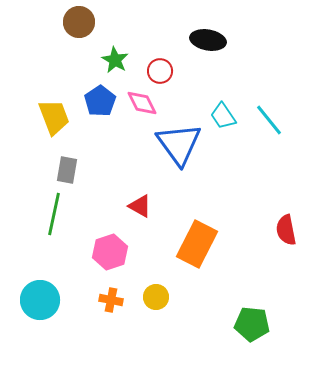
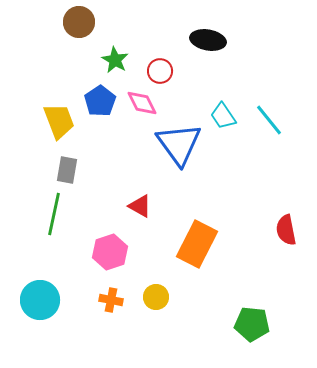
yellow trapezoid: moved 5 px right, 4 px down
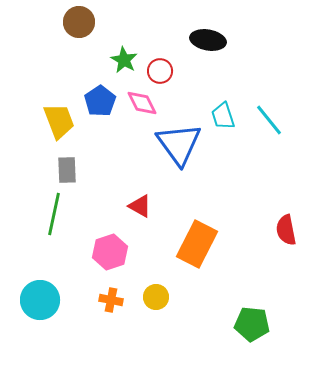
green star: moved 9 px right
cyan trapezoid: rotated 16 degrees clockwise
gray rectangle: rotated 12 degrees counterclockwise
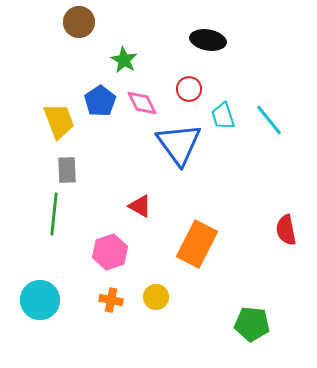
red circle: moved 29 px right, 18 px down
green line: rotated 6 degrees counterclockwise
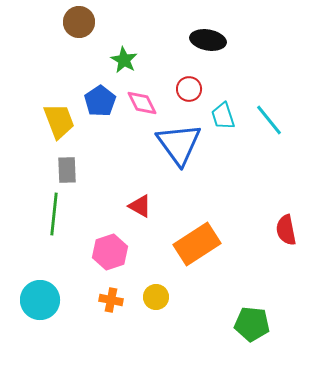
orange rectangle: rotated 30 degrees clockwise
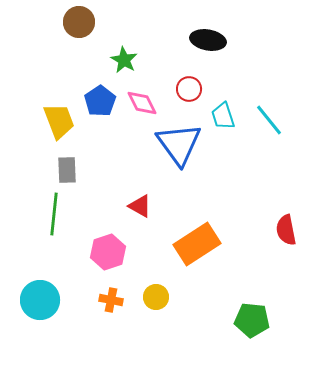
pink hexagon: moved 2 px left
green pentagon: moved 4 px up
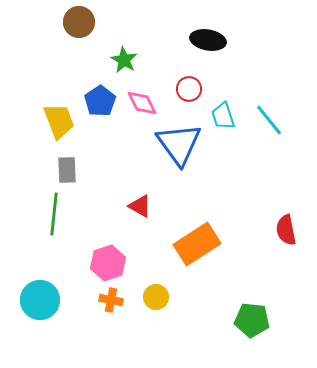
pink hexagon: moved 11 px down
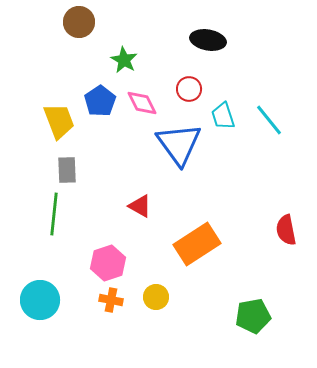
green pentagon: moved 1 px right, 4 px up; rotated 16 degrees counterclockwise
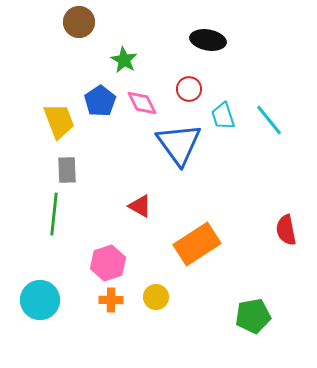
orange cross: rotated 10 degrees counterclockwise
